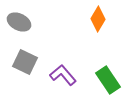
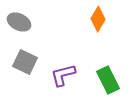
purple L-shape: rotated 64 degrees counterclockwise
green rectangle: rotated 8 degrees clockwise
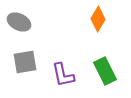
gray square: rotated 35 degrees counterclockwise
purple L-shape: rotated 88 degrees counterclockwise
green rectangle: moved 3 px left, 9 px up
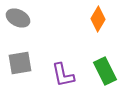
gray ellipse: moved 1 px left, 4 px up
gray square: moved 5 px left, 1 px down
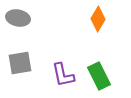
gray ellipse: rotated 15 degrees counterclockwise
green rectangle: moved 6 px left, 5 px down
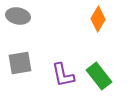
gray ellipse: moved 2 px up
green rectangle: rotated 12 degrees counterclockwise
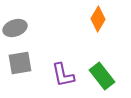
gray ellipse: moved 3 px left, 12 px down; rotated 30 degrees counterclockwise
green rectangle: moved 3 px right
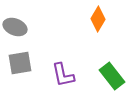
gray ellipse: moved 1 px up; rotated 40 degrees clockwise
green rectangle: moved 10 px right
